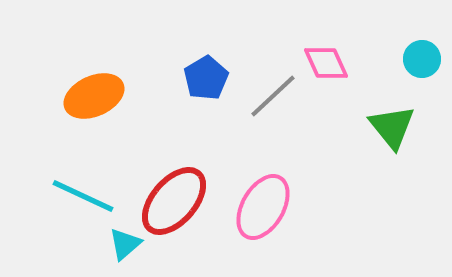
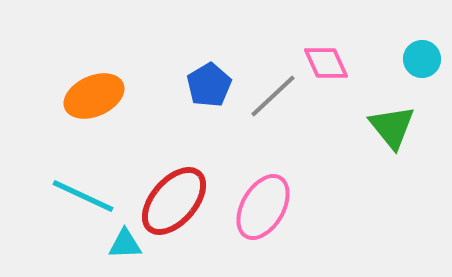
blue pentagon: moved 3 px right, 7 px down
cyan triangle: rotated 39 degrees clockwise
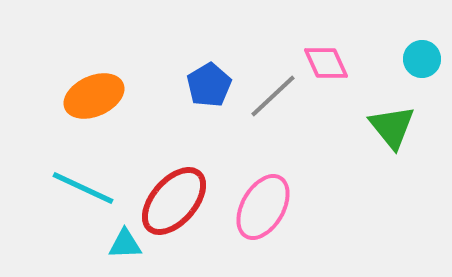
cyan line: moved 8 px up
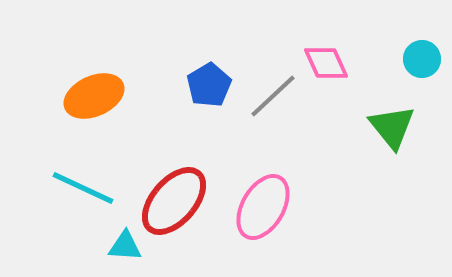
cyan triangle: moved 2 px down; rotated 6 degrees clockwise
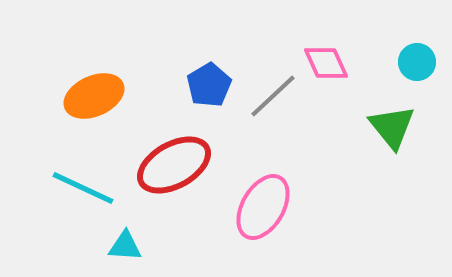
cyan circle: moved 5 px left, 3 px down
red ellipse: moved 36 px up; rotated 20 degrees clockwise
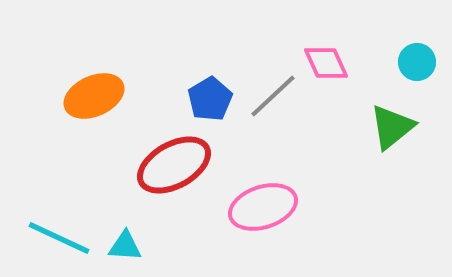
blue pentagon: moved 1 px right, 14 px down
green triangle: rotated 30 degrees clockwise
cyan line: moved 24 px left, 50 px down
pink ellipse: rotated 42 degrees clockwise
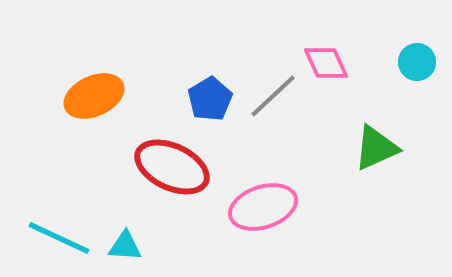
green triangle: moved 16 px left, 21 px down; rotated 15 degrees clockwise
red ellipse: moved 2 px left, 2 px down; rotated 54 degrees clockwise
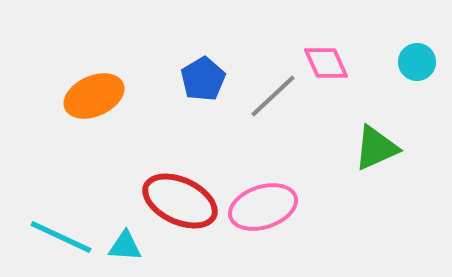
blue pentagon: moved 7 px left, 20 px up
red ellipse: moved 8 px right, 34 px down
cyan line: moved 2 px right, 1 px up
